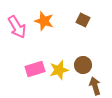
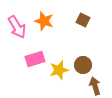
pink rectangle: moved 10 px up
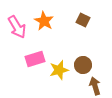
orange star: rotated 12 degrees clockwise
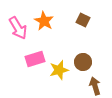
pink arrow: moved 1 px right, 1 px down
brown circle: moved 3 px up
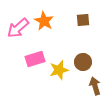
brown square: rotated 32 degrees counterclockwise
pink arrow: rotated 80 degrees clockwise
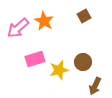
brown square: moved 1 px right, 4 px up; rotated 24 degrees counterclockwise
brown arrow: rotated 138 degrees counterclockwise
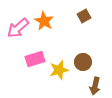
brown arrow: rotated 12 degrees counterclockwise
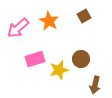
orange star: moved 5 px right
brown circle: moved 2 px left, 3 px up
brown arrow: moved 1 px up
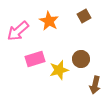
pink arrow: moved 3 px down
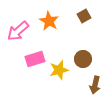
brown circle: moved 2 px right
